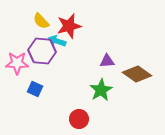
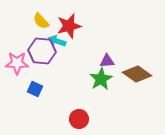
green star: moved 11 px up
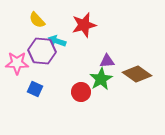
yellow semicircle: moved 4 px left, 1 px up
red star: moved 15 px right, 1 px up
red circle: moved 2 px right, 27 px up
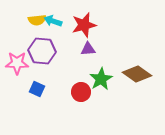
yellow semicircle: rotated 54 degrees counterclockwise
cyan arrow: moved 4 px left, 20 px up
purple triangle: moved 19 px left, 12 px up
blue square: moved 2 px right
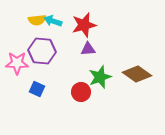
green star: moved 1 px left, 2 px up; rotated 10 degrees clockwise
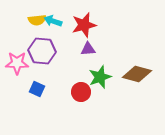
brown diamond: rotated 20 degrees counterclockwise
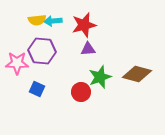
cyan arrow: rotated 24 degrees counterclockwise
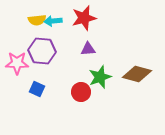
red star: moved 7 px up
